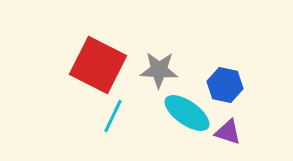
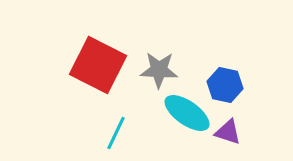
cyan line: moved 3 px right, 17 px down
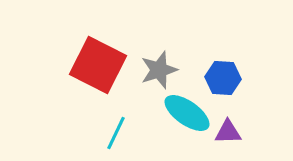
gray star: rotated 21 degrees counterclockwise
blue hexagon: moved 2 px left, 7 px up; rotated 8 degrees counterclockwise
purple triangle: rotated 20 degrees counterclockwise
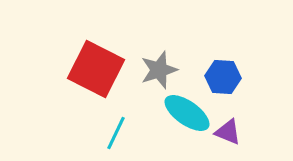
red square: moved 2 px left, 4 px down
blue hexagon: moved 1 px up
purple triangle: rotated 24 degrees clockwise
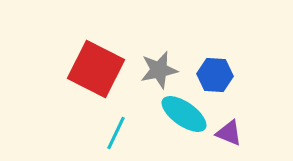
gray star: rotated 6 degrees clockwise
blue hexagon: moved 8 px left, 2 px up
cyan ellipse: moved 3 px left, 1 px down
purple triangle: moved 1 px right, 1 px down
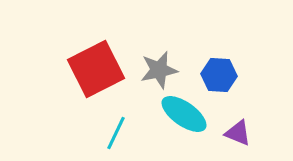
red square: rotated 36 degrees clockwise
blue hexagon: moved 4 px right
purple triangle: moved 9 px right
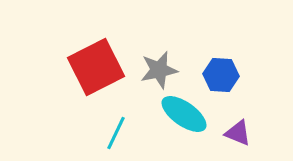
red square: moved 2 px up
blue hexagon: moved 2 px right
